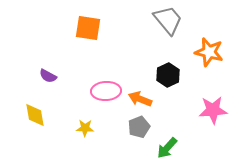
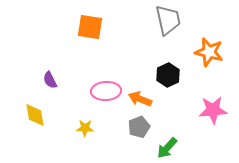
gray trapezoid: rotated 28 degrees clockwise
orange square: moved 2 px right, 1 px up
purple semicircle: moved 2 px right, 4 px down; rotated 36 degrees clockwise
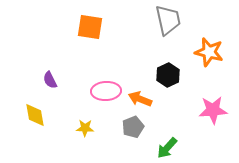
gray pentagon: moved 6 px left
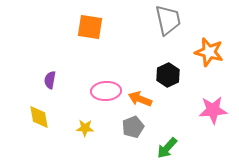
purple semicircle: rotated 36 degrees clockwise
yellow diamond: moved 4 px right, 2 px down
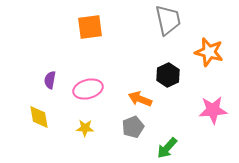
orange square: rotated 16 degrees counterclockwise
pink ellipse: moved 18 px left, 2 px up; rotated 12 degrees counterclockwise
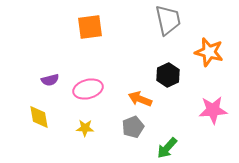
purple semicircle: rotated 114 degrees counterclockwise
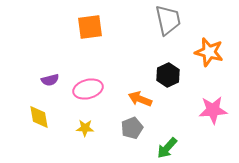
gray pentagon: moved 1 px left, 1 px down
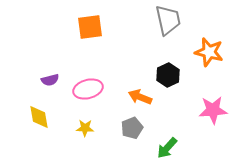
orange arrow: moved 2 px up
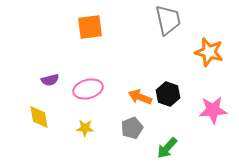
black hexagon: moved 19 px down; rotated 15 degrees counterclockwise
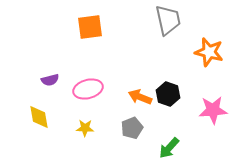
green arrow: moved 2 px right
